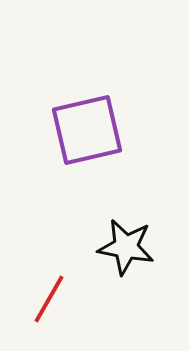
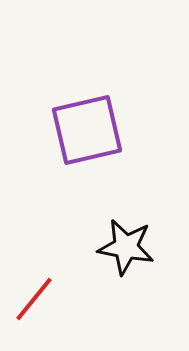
red line: moved 15 px left; rotated 9 degrees clockwise
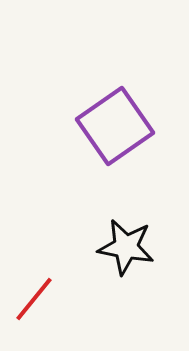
purple square: moved 28 px right, 4 px up; rotated 22 degrees counterclockwise
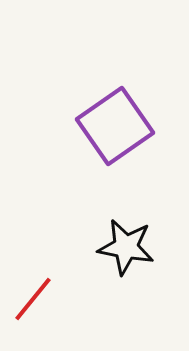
red line: moved 1 px left
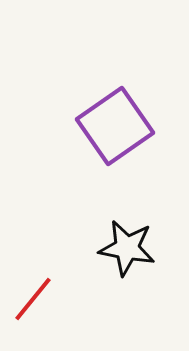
black star: moved 1 px right, 1 px down
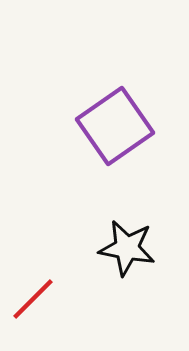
red line: rotated 6 degrees clockwise
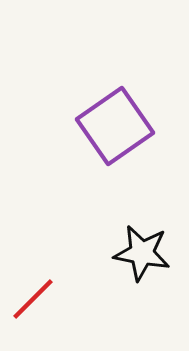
black star: moved 15 px right, 5 px down
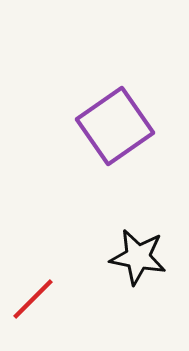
black star: moved 4 px left, 4 px down
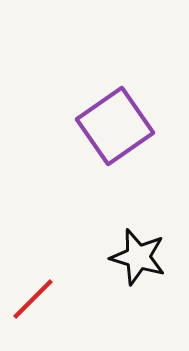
black star: rotated 6 degrees clockwise
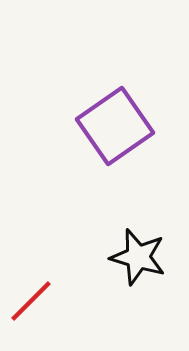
red line: moved 2 px left, 2 px down
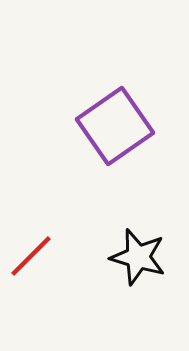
red line: moved 45 px up
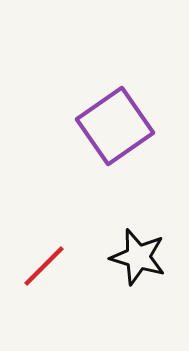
red line: moved 13 px right, 10 px down
